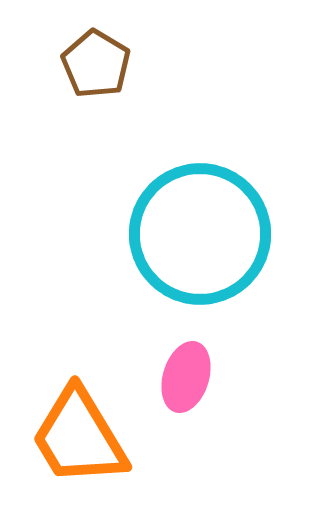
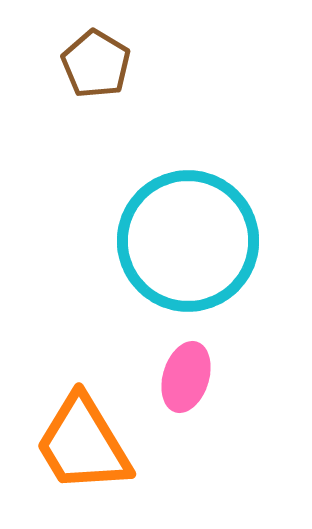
cyan circle: moved 12 px left, 7 px down
orange trapezoid: moved 4 px right, 7 px down
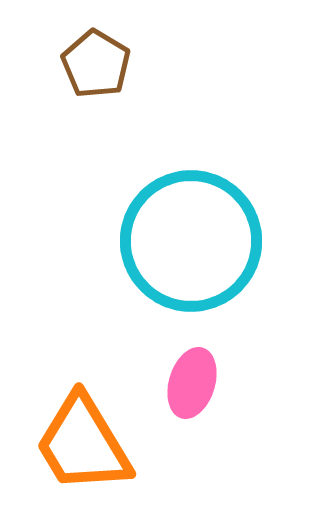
cyan circle: moved 3 px right
pink ellipse: moved 6 px right, 6 px down
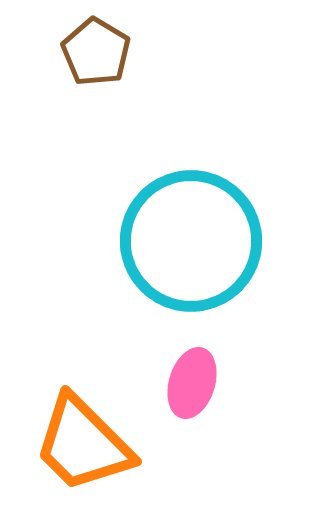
brown pentagon: moved 12 px up
orange trapezoid: rotated 14 degrees counterclockwise
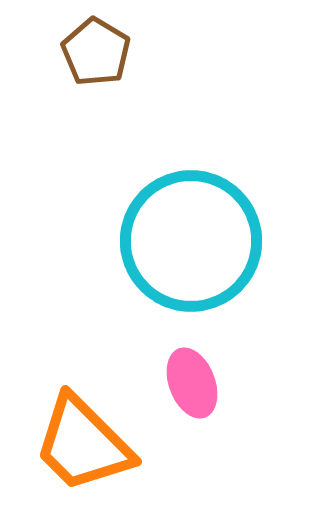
pink ellipse: rotated 38 degrees counterclockwise
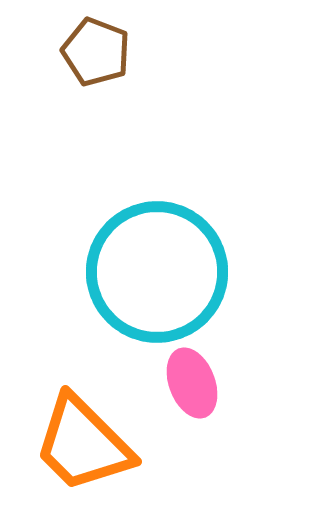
brown pentagon: rotated 10 degrees counterclockwise
cyan circle: moved 34 px left, 31 px down
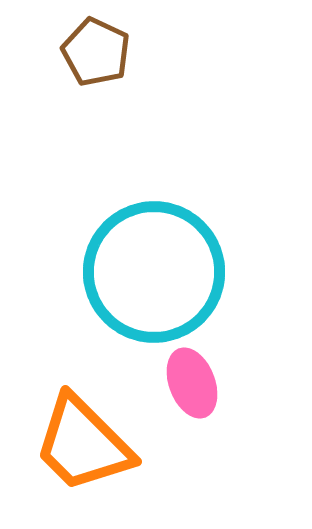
brown pentagon: rotated 4 degrees clockwise
cyan circle: moved 3 px left
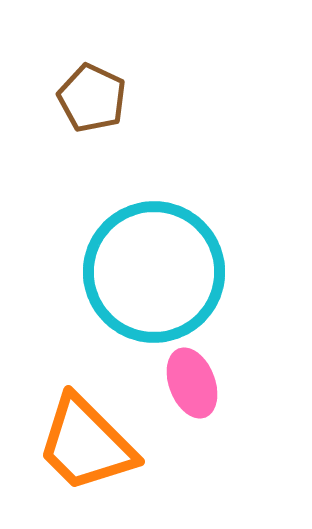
brown pentagon: moved 4 px left, 46 px down
orange trapezoid: moved 3 px right
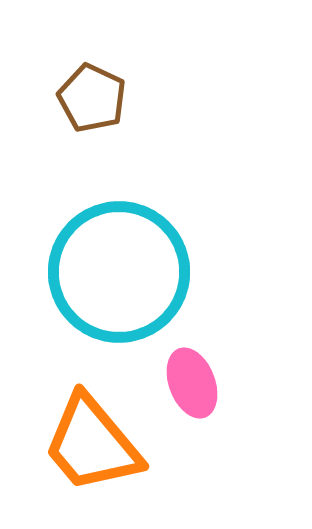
cyan circle: moved 35 px left
orange trapezoid: moved 6 px right; rotated 5 degrees clockwise
